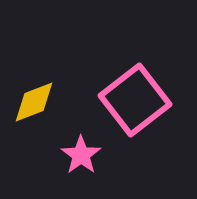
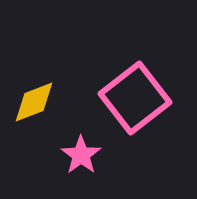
pink square: moved 2 px up
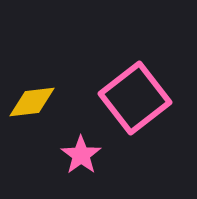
yellow diamond: moved 2 px left; rotated 15 degrees clockwise
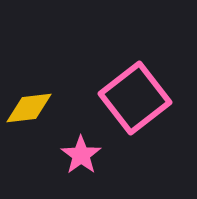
yellow diamond: moved 3 px left, 6 px down
